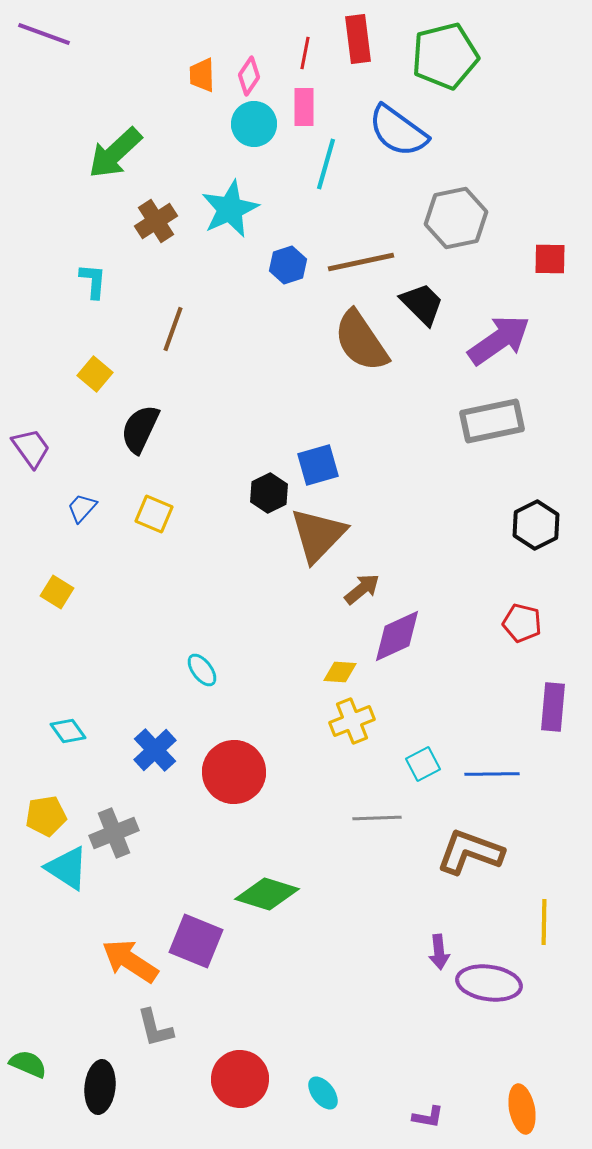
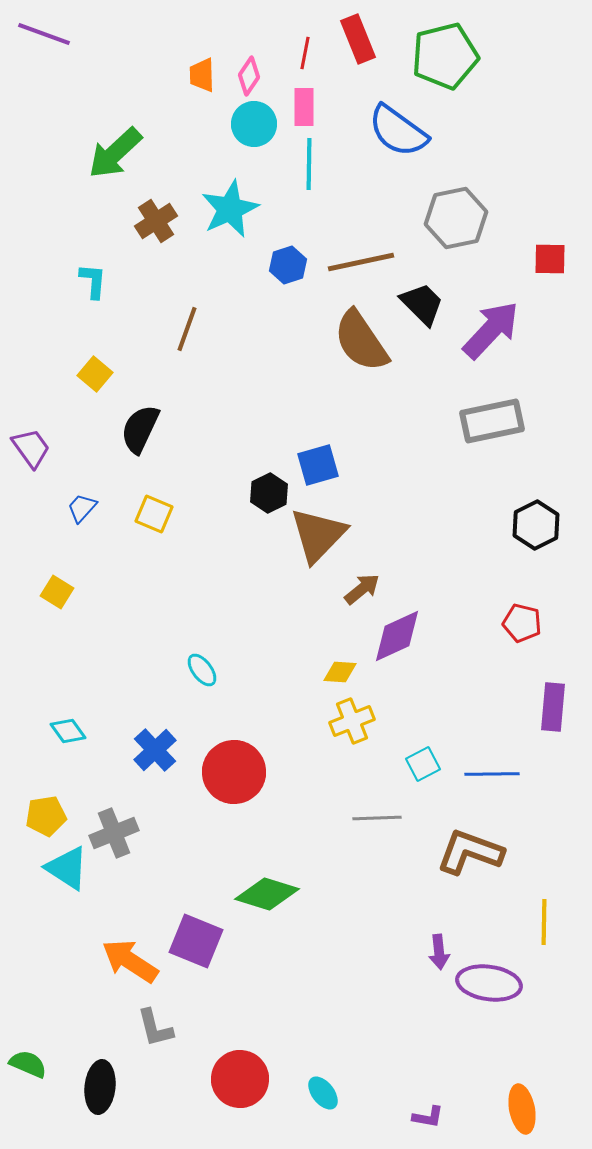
red rectangle at (358, 39): rotated 15 degrees counterclockwise
cyan line at (326, 164): moved 17 px left; rotated 15 degrees counterclockwise
brown line at (173, 329): moved 14 px right
purple arrow at (499, 340): moved 8 px left, 10 px up; rotated 12 degrees counterclockwise
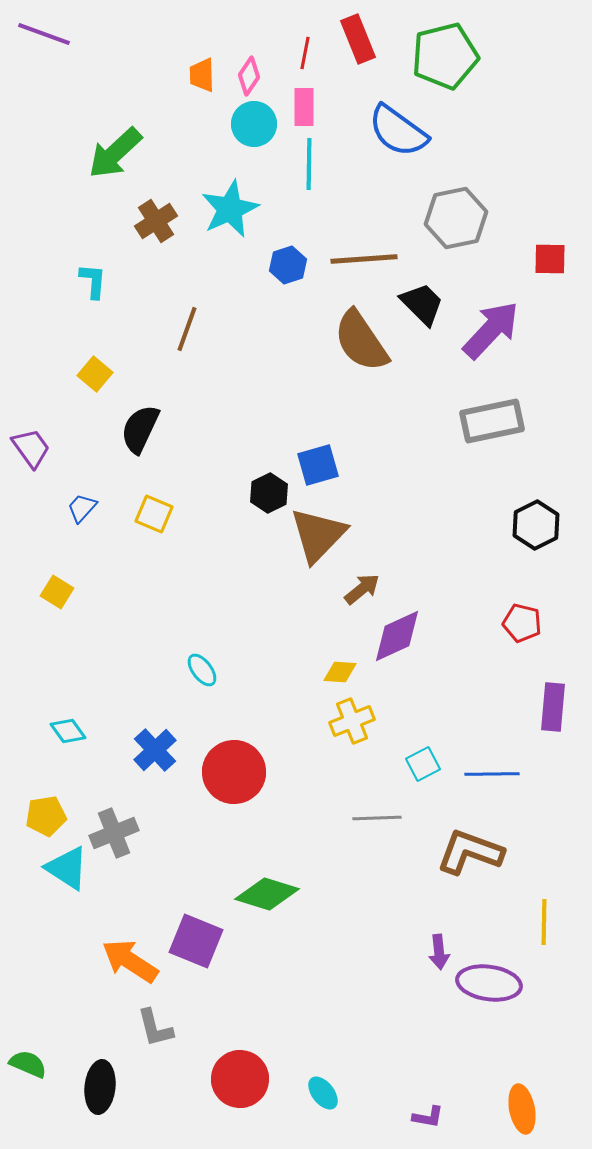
brown line at (361, 262): moved 3 px right, 3 px up; rotated 8 degrees clockwise
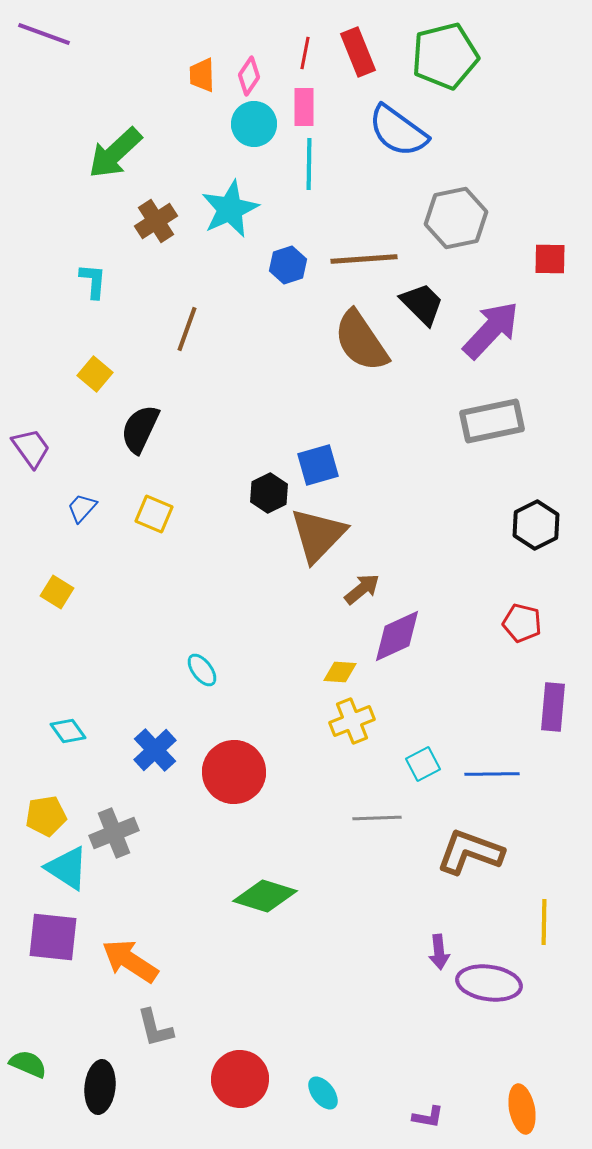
red rectangle at (358, 39): moved 13 px down
green diamond at (267, 894): moved 2 px left, 2 px down
purple square at (196, 941): moved 143 px left, 4 px up; rotated 16 degrees counterclockwise
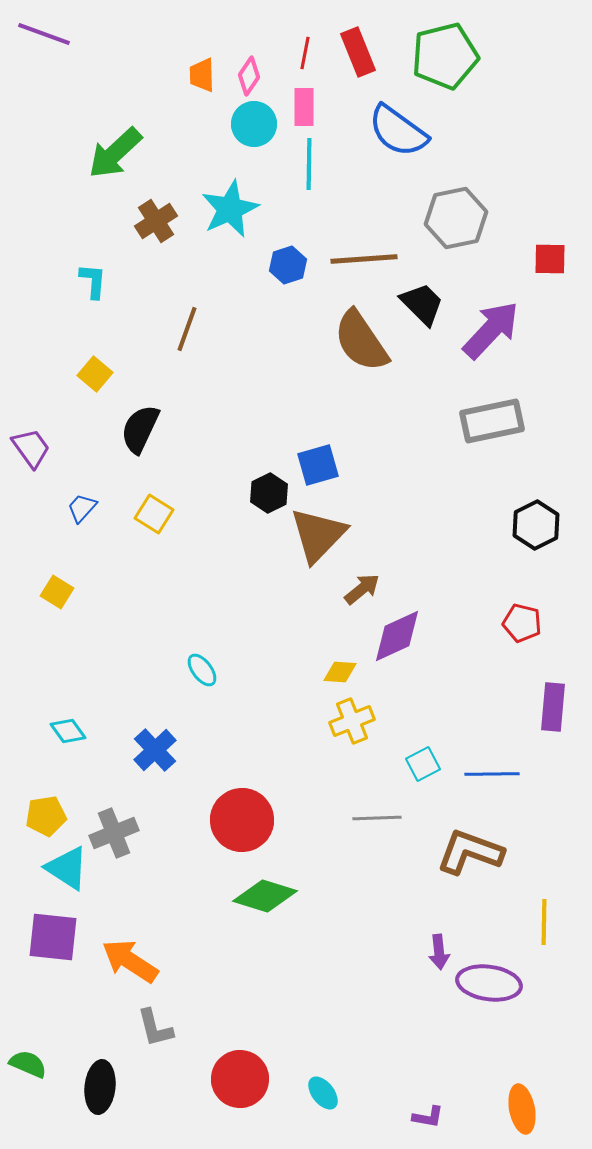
yellow square at (154, 514): rotated 9 degrees clockwise
red circle at (234, 772): moved 8 px right, 48 px down
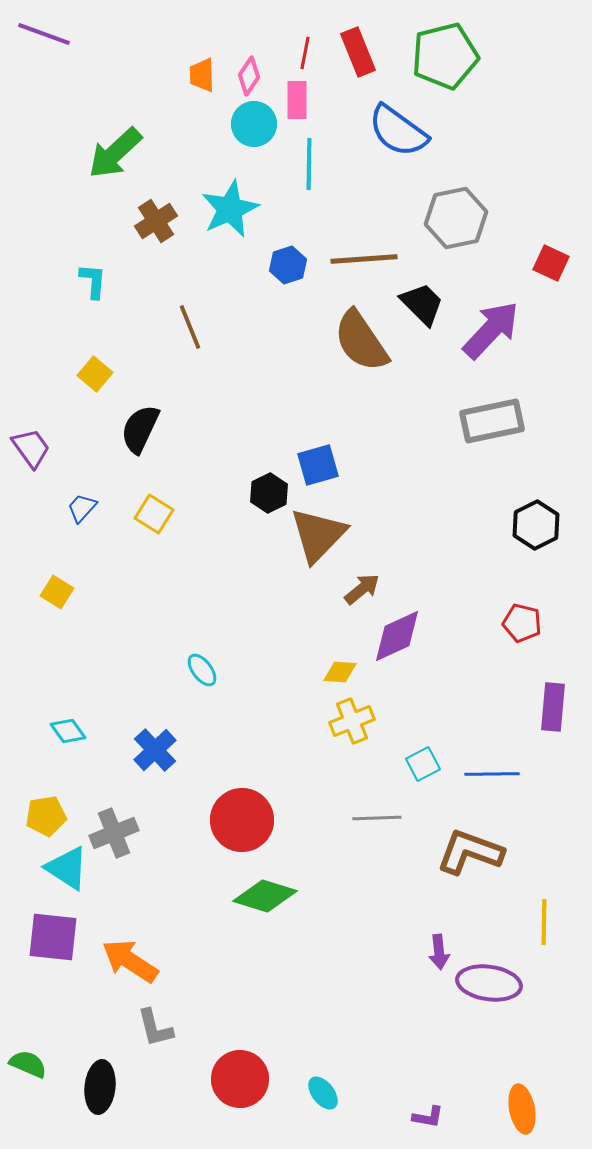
pink rectangle at (304, 107): moved 7 px left, 7 px up
red square at (550, 259): moved 1 px right, 4 px down; rotated 24 degrees clockwise
brown line at (187, 329): moved 3 px right, 2 px up; rotated 42 degrees counterclockwise
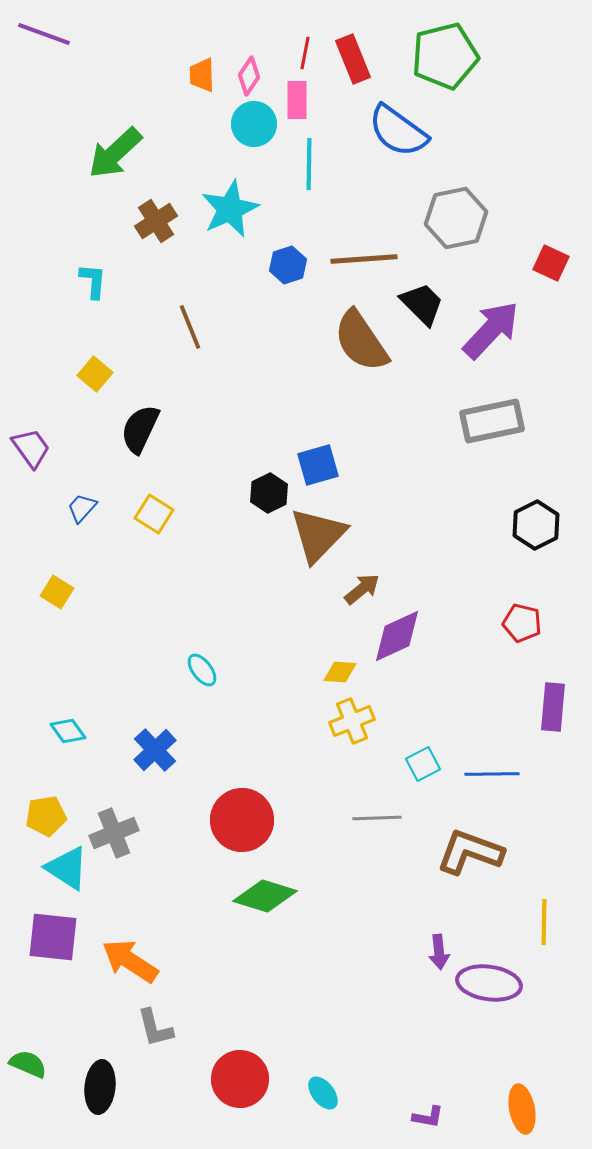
red rectangle at (358, 52): moved 5 px left, 7 px down
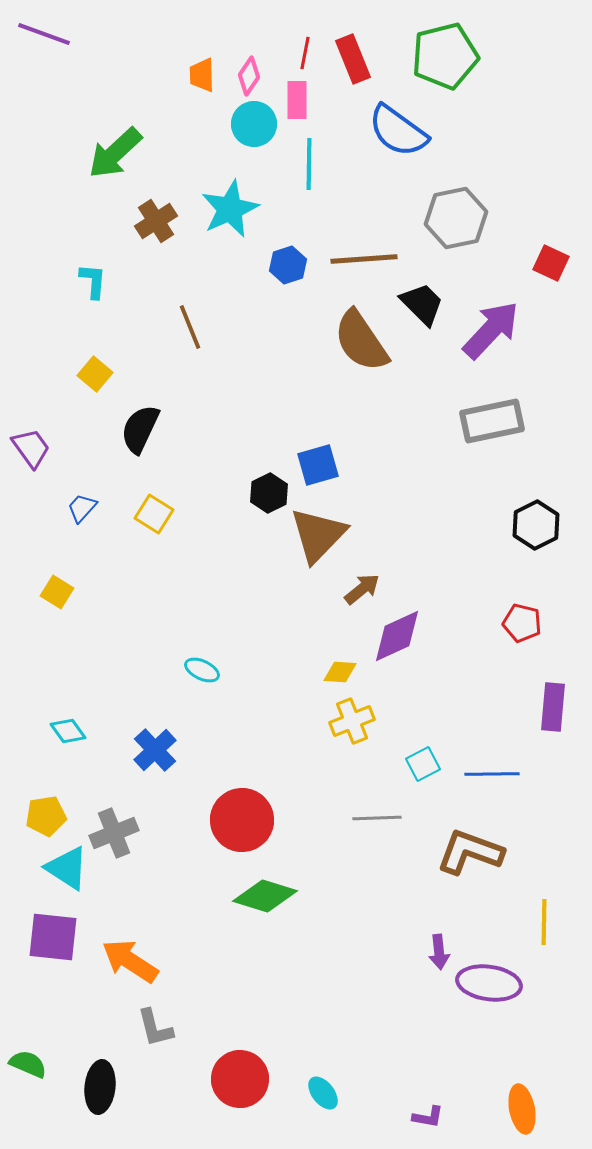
cyan ellipse at (202, 670): rotated 28 degrees counterclockwise
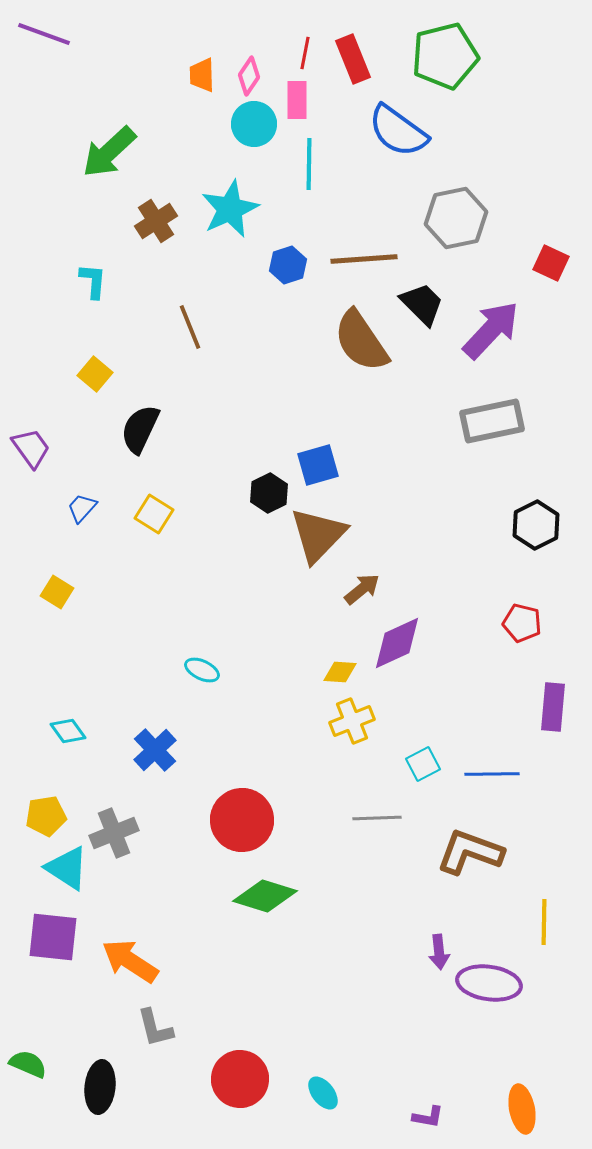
green arrow at (115, 153): moved 6 px left, 1 px up
purple diamond at (397, 636): moved 7 px down
